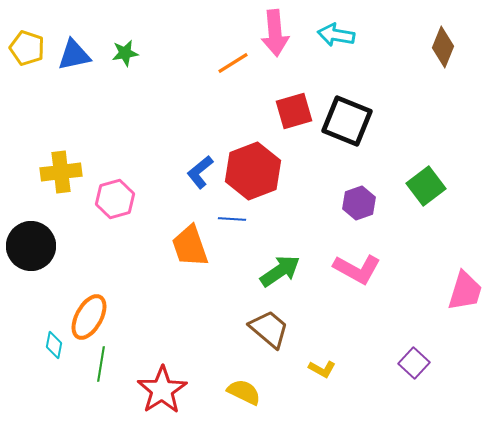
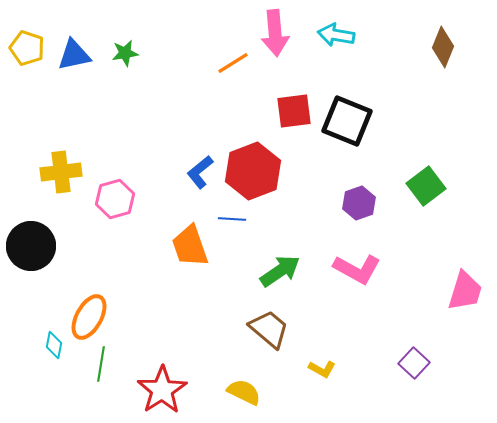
red square: rotated 9 degrees clockwise
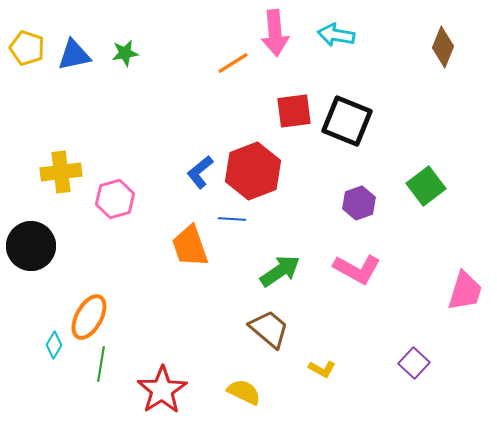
cyan diamond: rotated 20 degrees clockwise
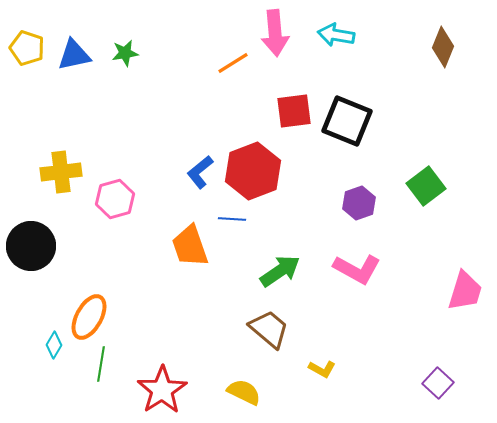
purple square: moved 24 px right, 20 px down
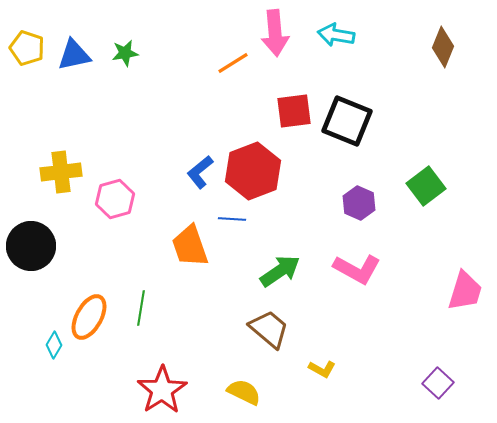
purple hexagon: rotated 16 degrees counterclockwise
green line: moved 40 px right, 56 px up
